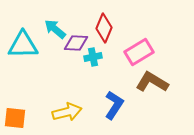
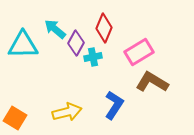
purple diamond: rotated 65 degrees counterclockwise
orange square: rotated 25 degrees clockwise
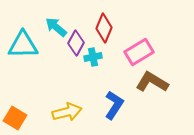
cyan arrow: moved 1 px right, 2 px up
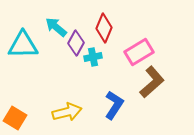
brown L-shape: rotated 108 degrees clockwise
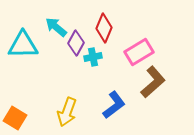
brown L-shape: moved 1 px right
blue L-shape: rotated 20 degrees clockwise
yellow arrow: rotated 124 degrees clockwise
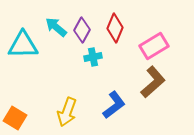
red diamond: moved 11 px right
purple diamond: moved 6 px right, 13 px up
pink rectangle: moved 15 px right, 6 px up
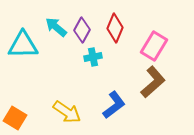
pink rectangle: rotated 28 degrees counterclockwise
yellow arrow: rotated 76 degrees counterclockwise
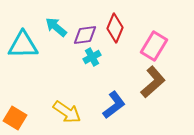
purple diamond: moved 3 px right, 5 px down; rotated 55 degrees clockwise
cyan cross: moved 1 px left; rotated 18 degrees counterclockwise
